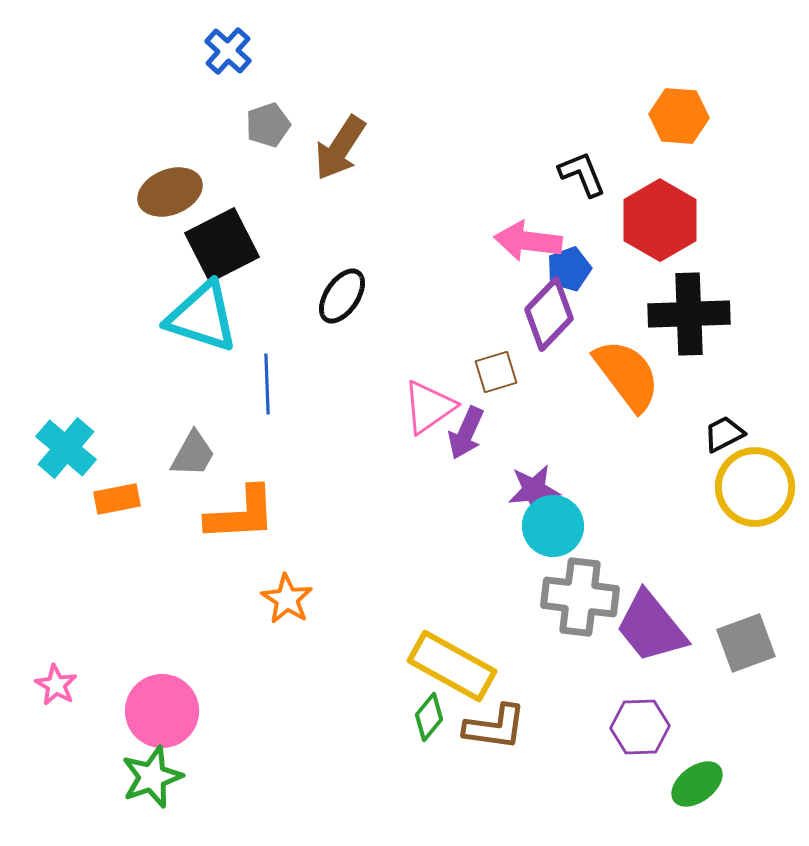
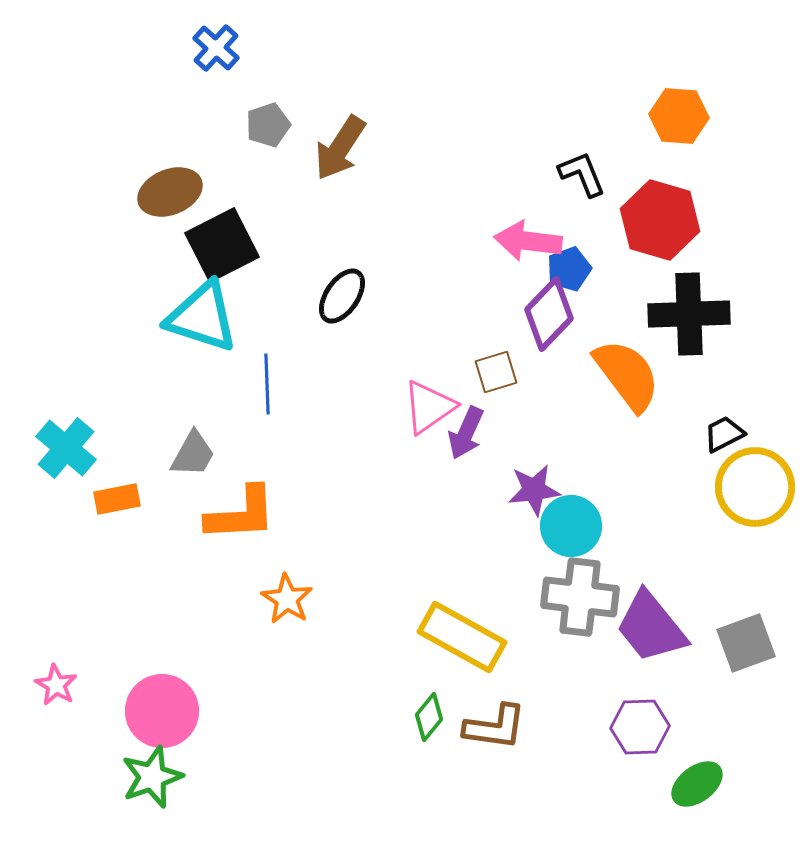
blue cross: moved 12 px left, 3 px up
red hexagon: rotated 14 degrees counterclockwise
cyan circle: moved 18 px right
yellow rectangle: moved 10 px right, 29 px up
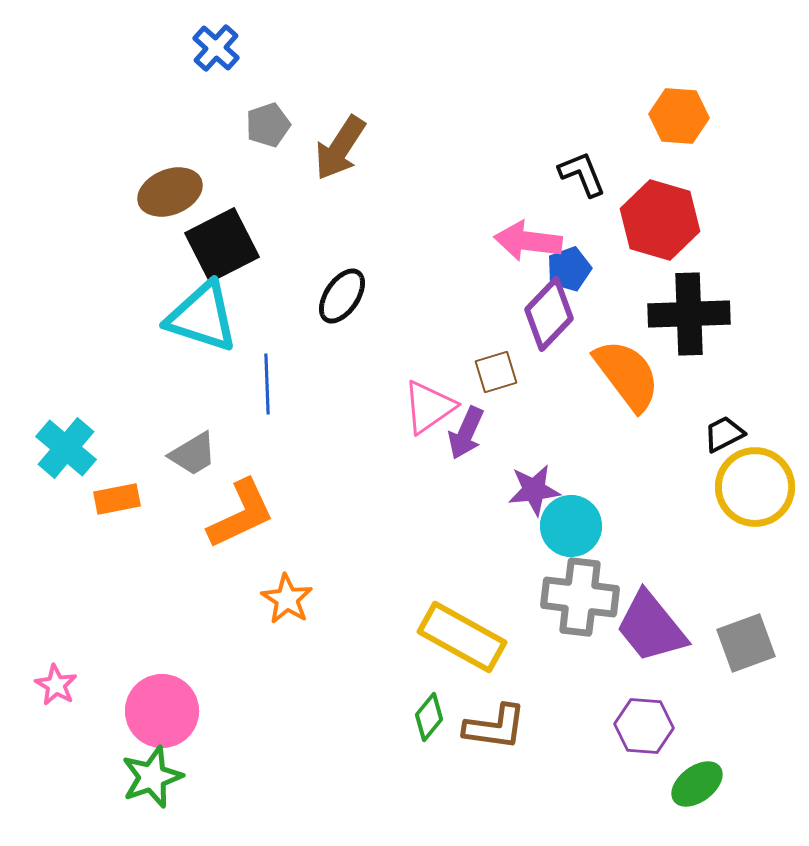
gray trapezoid: rotated 30 degrees clockwise
orange L-shape: rotated 22 degrees counterclockwise
purple hexagon: moved 4 px right, 1 px up; rotated 6 degrees clockwise
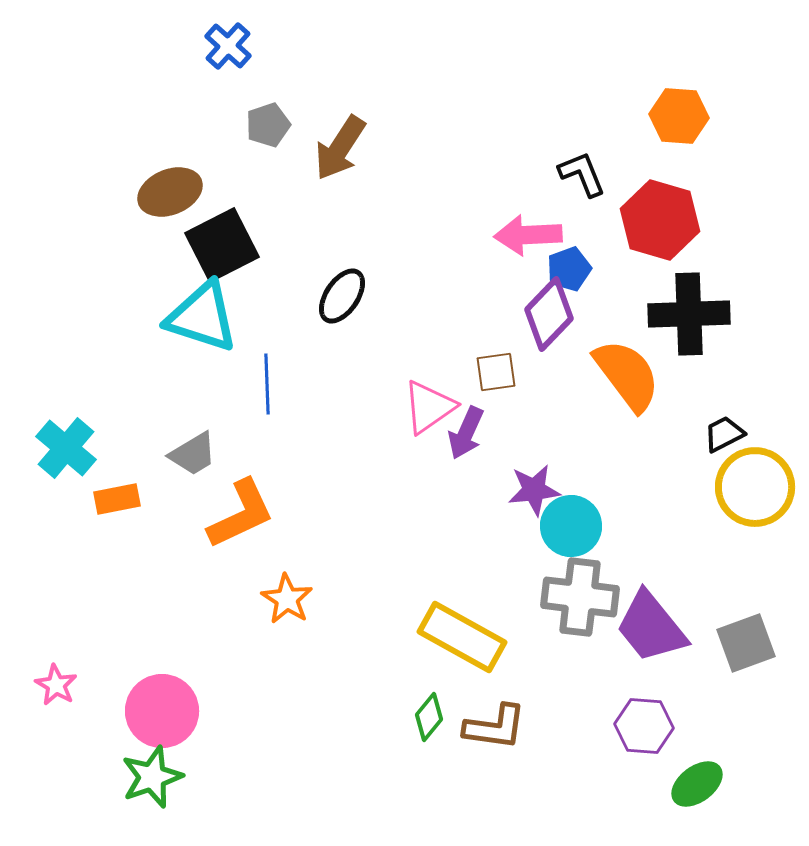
blue cross: moved 12 px right, 2 px up
pink arrow: moved 6 px up; rotated 10 degrees counterclockwise
brown square: rotated 9 degrees clockwise
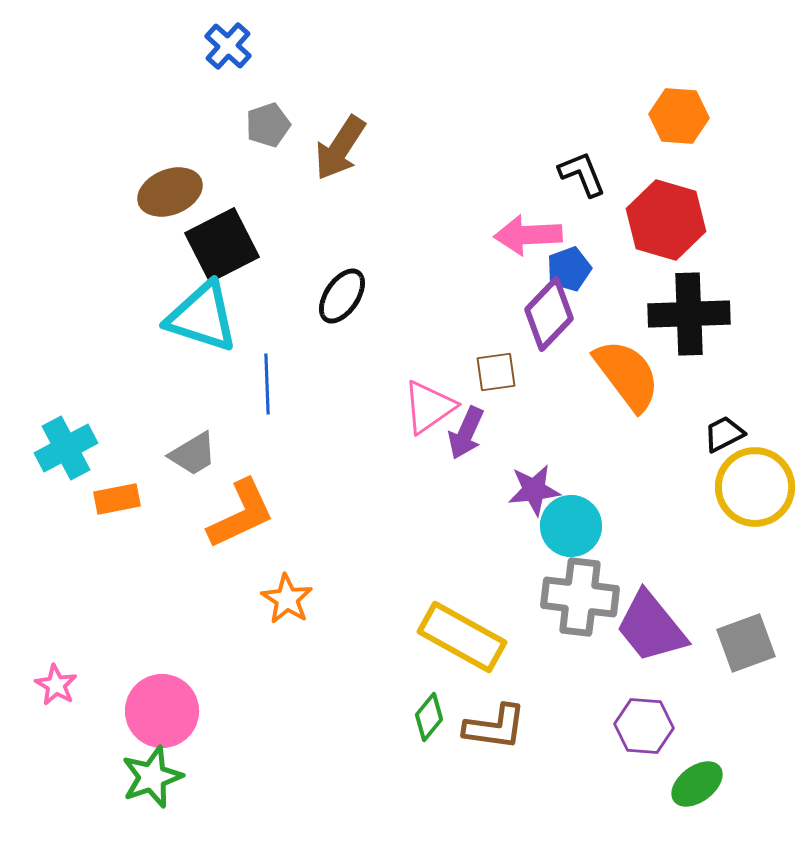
red hexagon: moved 6 px right
cyan cross: rotated 22 degrees clockwise
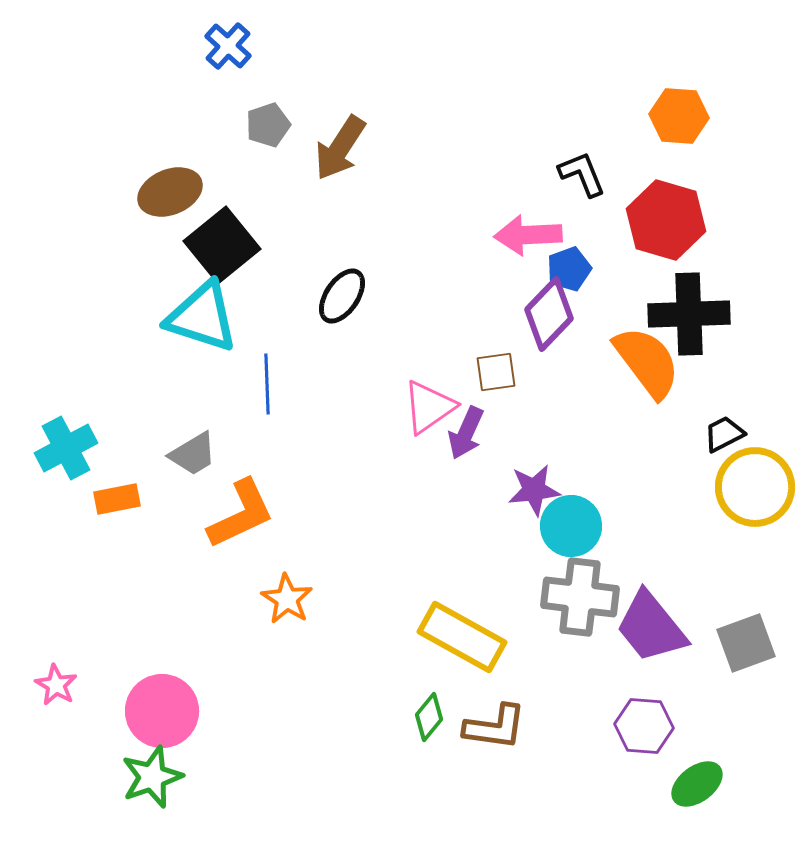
black square: rotated 12 degrees counterclockwise
orange semicircle: moved 20 px right, 13 px up
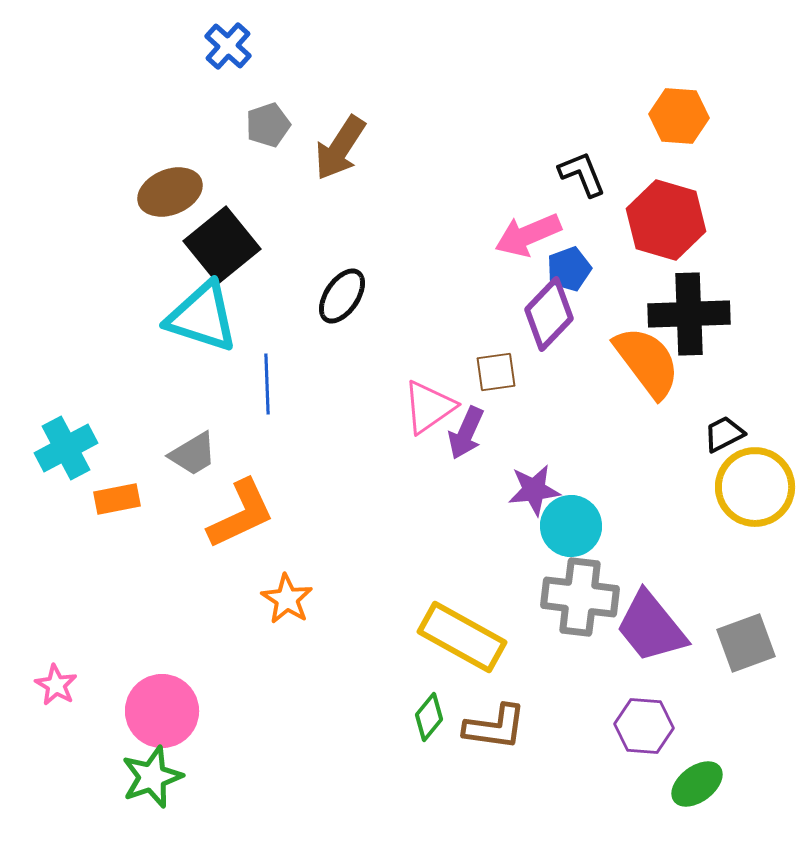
pink arrow: rotated 20 degrees counterclockwise
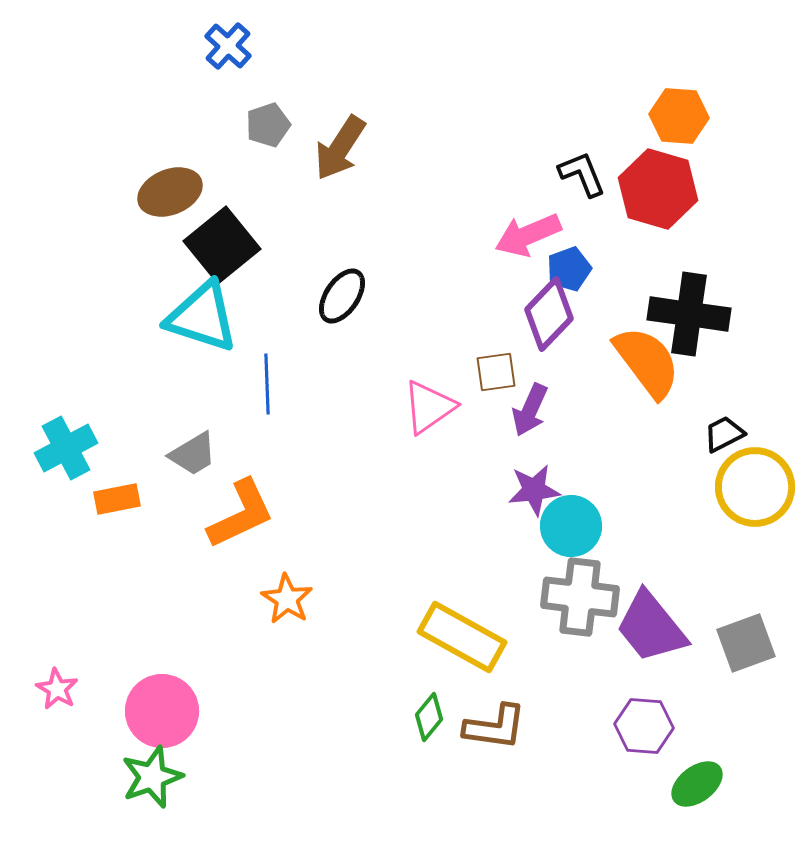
red hexagon: moved 8 px left, 31 px up
black cross: rotated 10 degrees clockwise
purple arrow: moved 64 px right, 23 px up
pink star: moved 1 px right, 4 px down
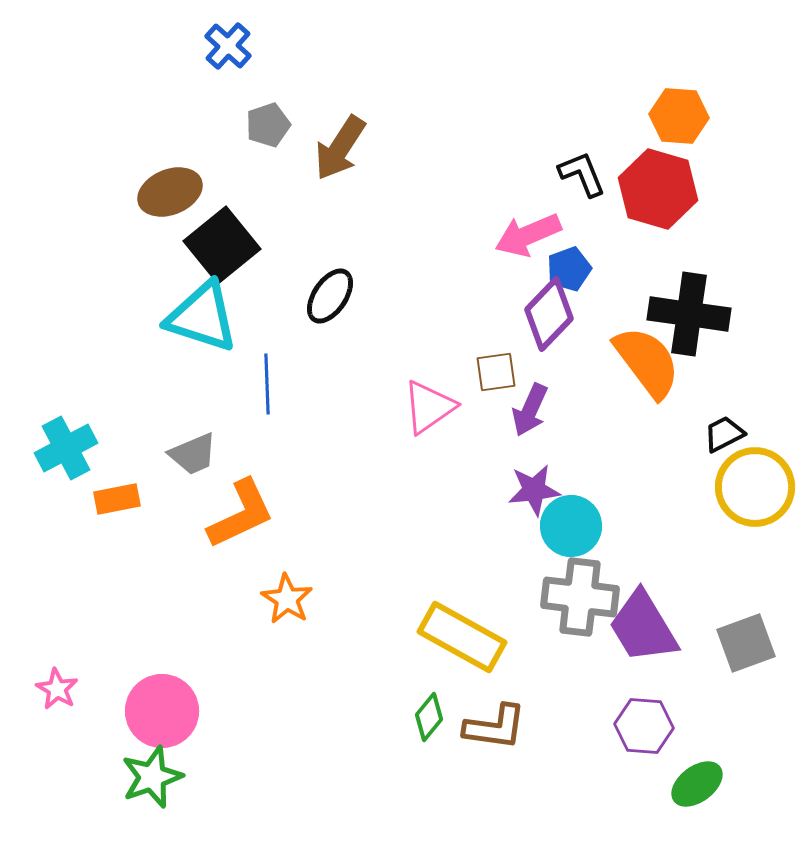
black ellipse: moved 12 px left
gray trapezoid: rotated 8 degrees clockwise
purple trapezoid: moved 8 px left; rotated 8 degrees clockwise
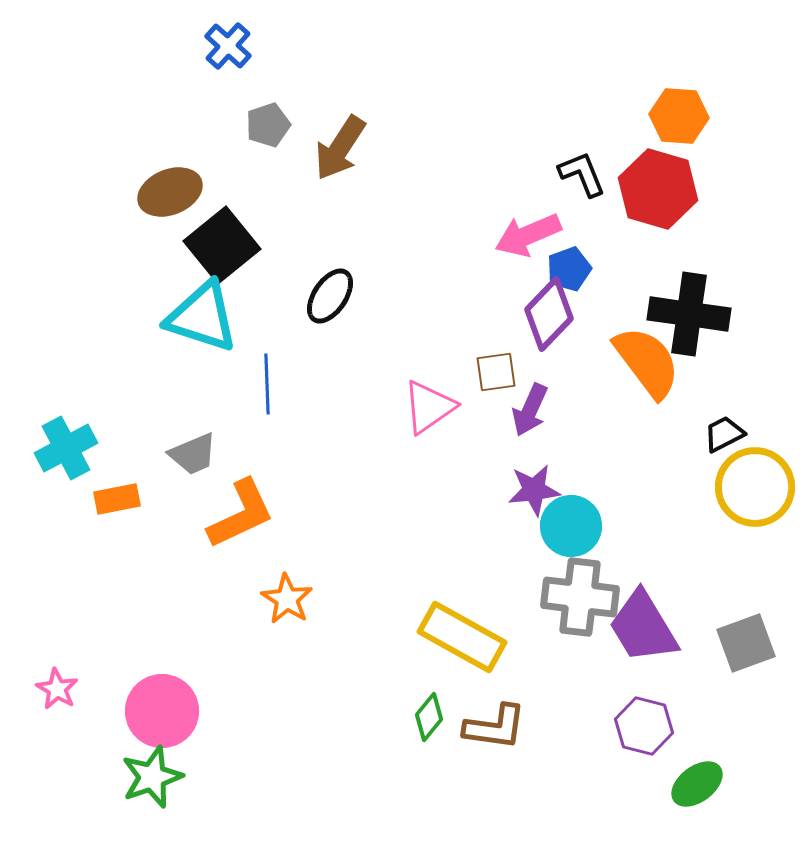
purple hexagon: rotated 10 degrees clockwise
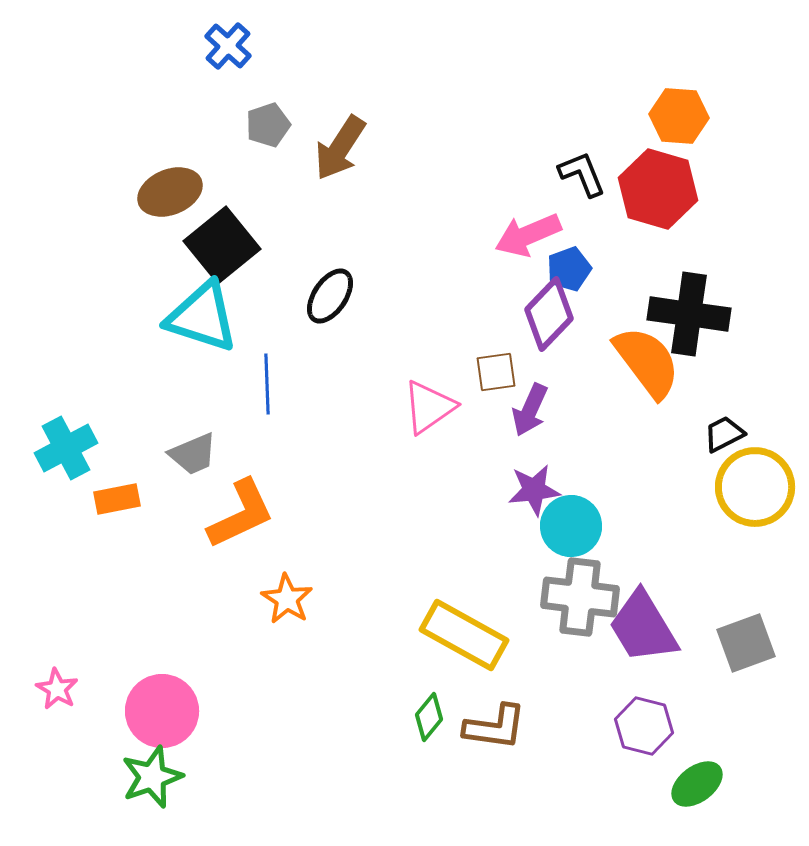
yellow rectangle: moved 2 px right, 2 px up
